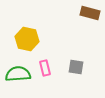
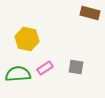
pink rectangle: rotated 70 degrees clockwise
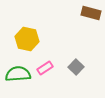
brown rectangle: moved 1 px right
gray square: rotated 35 degrees clockwise
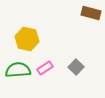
green semicircle: moved 4 px up
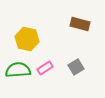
brown rectangle: moved 11 px left, 11 px down
gray square: rotated 14 degrees clockwise
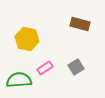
green semicircle: moved 1 px right, 10 px down
